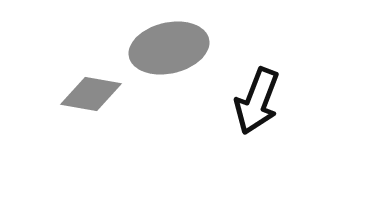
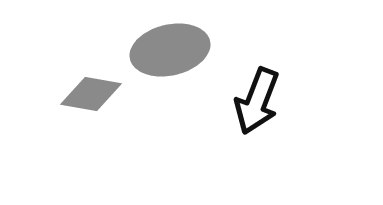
gray ellipse: moved 1 px right, 2 px down
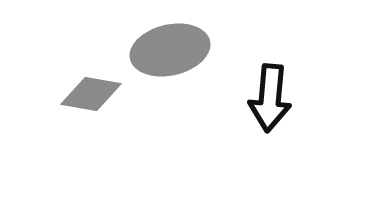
black arrow: moved 13 px right, 3 px up; rotated 16 degrees counterclockwise
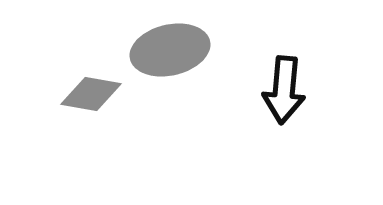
black arrow: moved 14 px right, 8 px up
